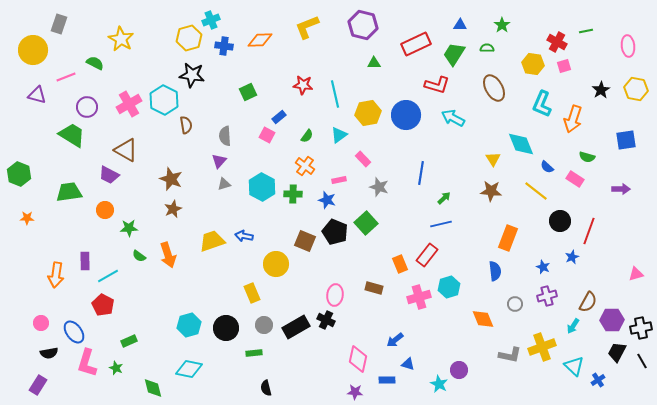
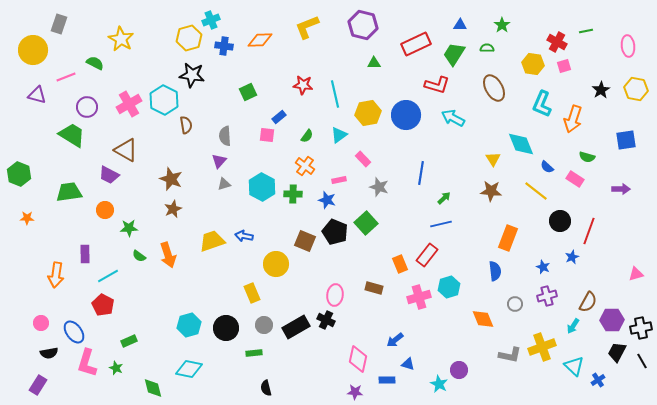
pink square at (267, 135): rotated 21 degrees counterclockwise
purple rectangle at (85, 261): moved 7 px up
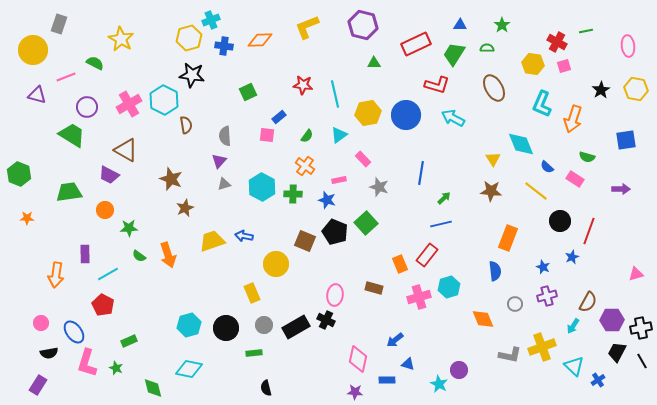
brown star at (173, 209): moved 12 px right, 1 px up
cyan line at (108, 276): moved 2 px up
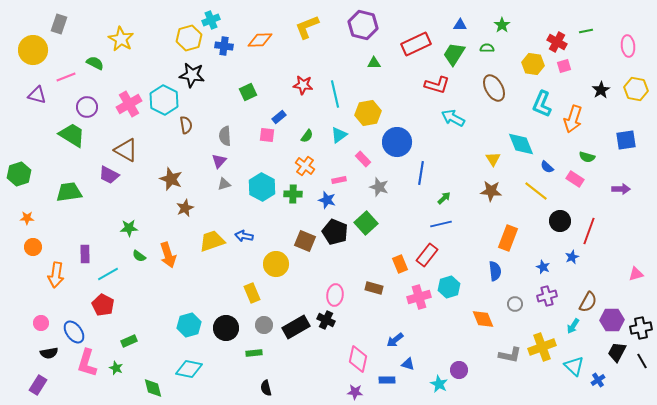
blue circle at (406, 115): moved 9 px left, 27 px down
green hexagon at (19, 174): rotated 20 degrees clockwise
orange circle at (105, 210): moved 72 px left, 37 px down
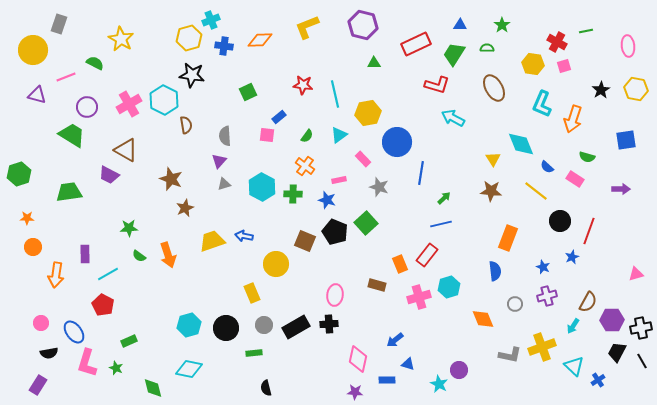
brown rectangle at (374, 288): moved 3 px right, 3 px up
black cross at (326, 320): moved 3 px right, 4 px down; rotated 30 degrees counterclockwise
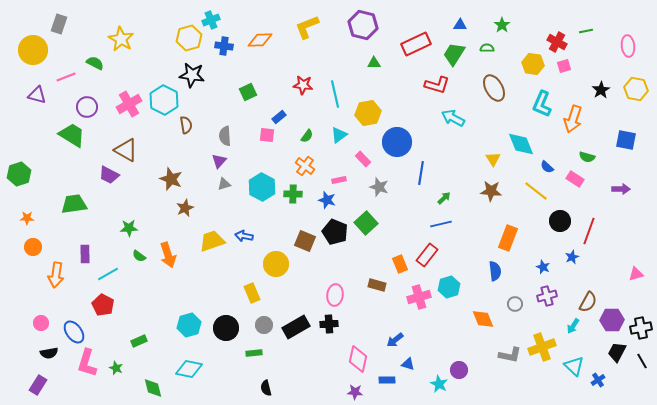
blue square at (626, 140): rotated 20 degrees clockwise
green trapezoid at (69, 192): moved 5 px right, 12 px down
green rectangle at (129, 341): moved 10 px right
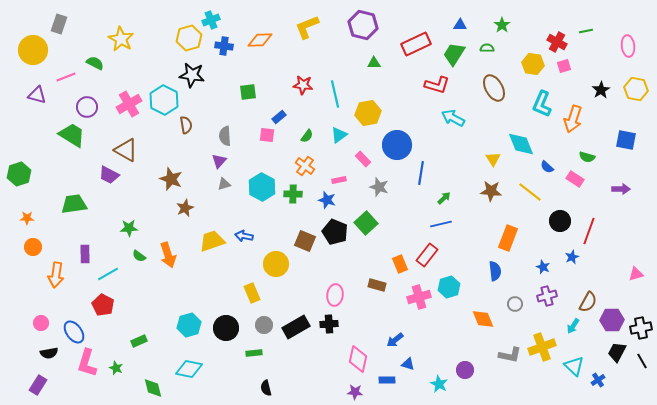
green square at (248, 92): rotated 18 degrees clockwise
blue circle at (397, 142): moved 3 px down
yellow line at (536, 191): moved 6 px left, 1 px down
purple circle at (459, 370): moved 6 px right
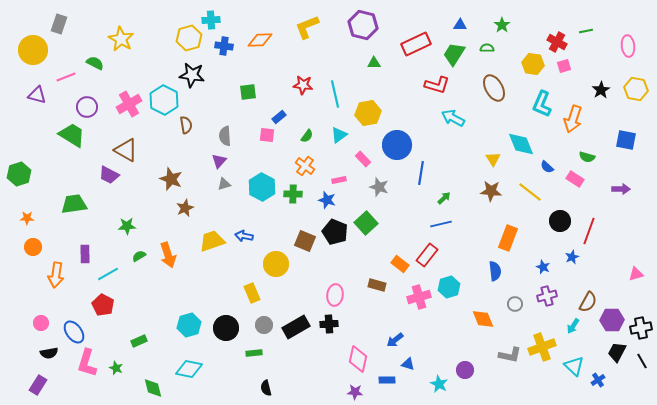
cyan cross at (211, 20): rotated 18 degrees clockwise
green star at (129, 228): moved 2 px left, 2 px up
green semicircle at (139, 256): rotated 112 degrees clockwise
orange rectangle at (400, 264): rotated 30 degrees counterclockwise
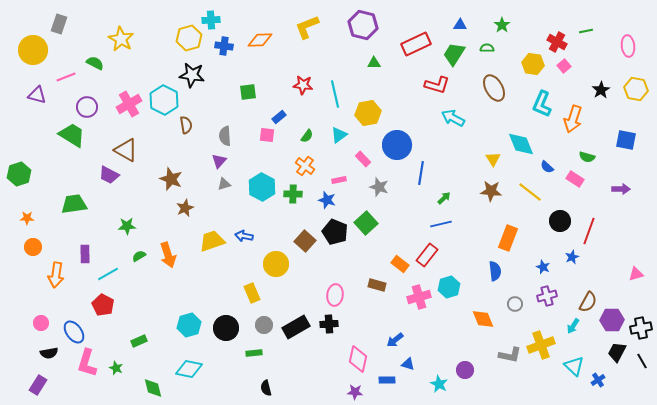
pink square at (564, 66): rotated 24 degrees counterclockwise
brown square at (305, 241): rotated 20 degrees clockwise
yellow cross at (542, 347): moved 1 px left, 2 px up
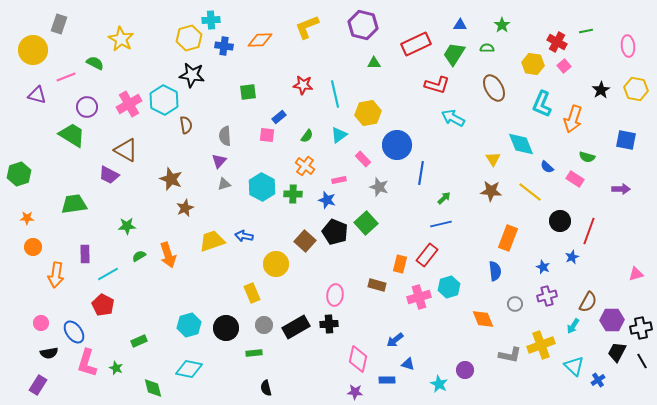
orange rectangle at (400, 264): rotated 66 degrees clockwise
